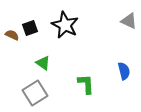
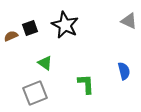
brown semicircle: moved 1 px left, 1 px down; rotated 48 degrees counterclockwise
green triangle: moved 2 px right
gray square: rotated 10 degrees clockwise
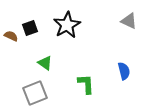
black star: moved 2 px right; rotated 16 degrees clockwise
brown semicircle: rotated 48 degrees clockwise
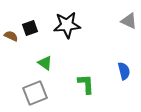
black star: rotated 24 degrees clockwise
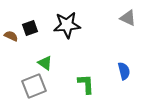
gray triangle: moved 1 px left, 3 px up
gray square: moved 1 px left, 7 px up
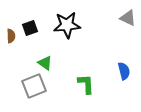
brown semicircle: rotated 64 degrees clockwise
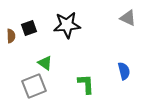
black square: moved 1 px left
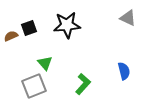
brown semicircle: rotated 112 degrees counterclockwise
green triangle: rotated 14 degrees clockwise
green L-shape: moved 3 px left; rotated 45 degrees clockwise
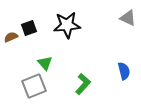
brown semicircle: moved 1 px down
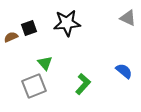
black star: moved 2 px up
blue semicircle: rotated 36 degrees counterclockwise
